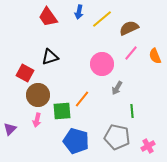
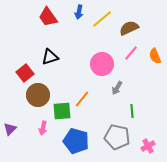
red square: rotated 24 degrees clockwise
pink arrow: moved 6 px right, 8 px down
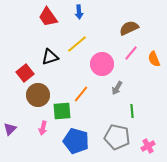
blue arrow: rotated 16 degrees counterclockwise
yellow line: moved 25 px left, 25 px down
orange semicircle: moved 1 px left, 3 px down
orange line: moved 1 px left, 5 px up
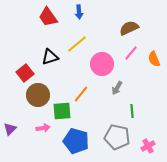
pink arrow: rotated 112 degrees counterclockwise
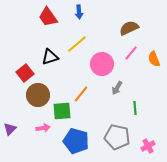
green line: moved 3 px right, 3 px up
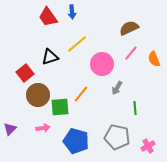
blue arrow: moved 7 px left
green square: moved 2 px left, 4 px up
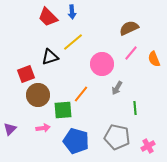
red trapezoid: rotated 10 degrees counterclockwise
yellow line: moved 4 px left, 2 px up
red square: moved 1 px right, 1 px down; rotated 18 degrees clockwise
green square: moved 3 px right, 3 px down
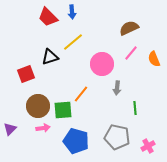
gray arrow: rotated 24 degrees counterclockwise
brown circle: moved 11 px down
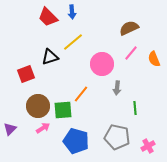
pink arrow: rotated 24 degrees counterclockwise
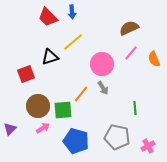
gray arrow: moved 14 px left; rotated 40 degrees counterclockwise
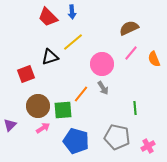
purple triangle: moved 4 px up
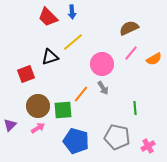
orange semicircle: rotated 98 degrees counterclockwise
pink arrow: moved 5 px left
